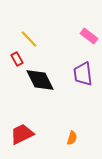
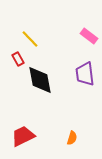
yellow line: moved 1 px right
red rectangle: moved 1 px right
purple trapezoid: moved 2 px right
black diamond: rotated 16 degrees clockwise
red trapezoid: moved 1 px right, 2 px down
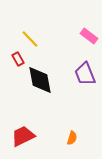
purple trapezoid: rotated 15 degrees counterclockwise
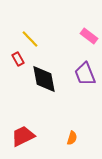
black diamond: moved 4 px right, 1 px up
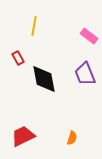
yellow line: moved 4 px right, 13 px up; rotated 54 degrees clockwise
red rectangle: moved 1 px up
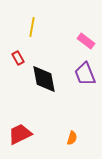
yellow line: moved 2 px left, 1 px down
pink rectangle: moved 3 px left, 5 px down
red trapezoid: moved 3 px left, 2 px up
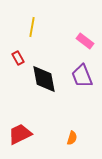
pink rectangle: moved 1 px left
purple trapezoid: moved 3 px left, 2 px down
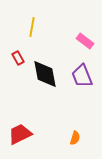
black diamond: moved 1 px right, 5 px up
orange semicircle: moved 3 px right
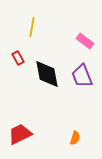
black diamond: moved 2 px right
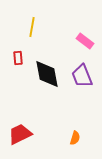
red rectangle: rotated 24 degrees clockwise
